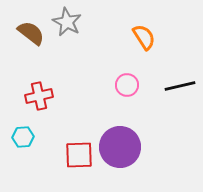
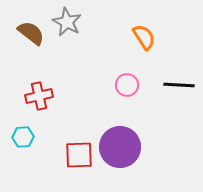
black line: moved 1 px left, 1 px up; rotated 16 degrees clockwise
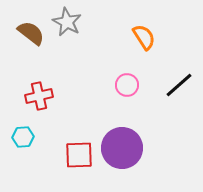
black line: rotated 44 degrees counterclockwise
purple circle: moved 2 px right, 1 px down
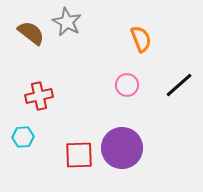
orange semicircle: moved 3 px left, 2 px down; rotated 12 degrees clockwise
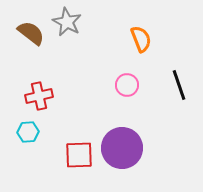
black line: rotated 68 degrees counterclockwise
cyan hexagon: moved 5 px right, 5 px up
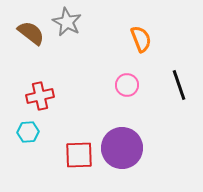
red cross: moved 1 px right
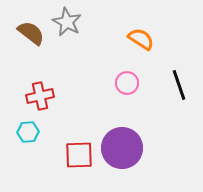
orange semicircle: rotated 36 degrees counterclockwise
pink circle: moved 2 px up
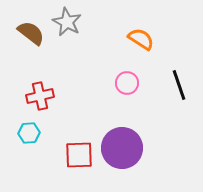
cyan hexagon: moved 1 px right, 1 px down
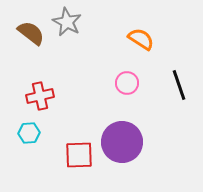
purple circle: moved 6 px up
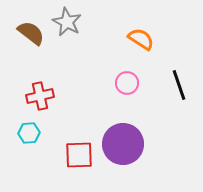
purple circle: moved 1 px right, 2 px down
